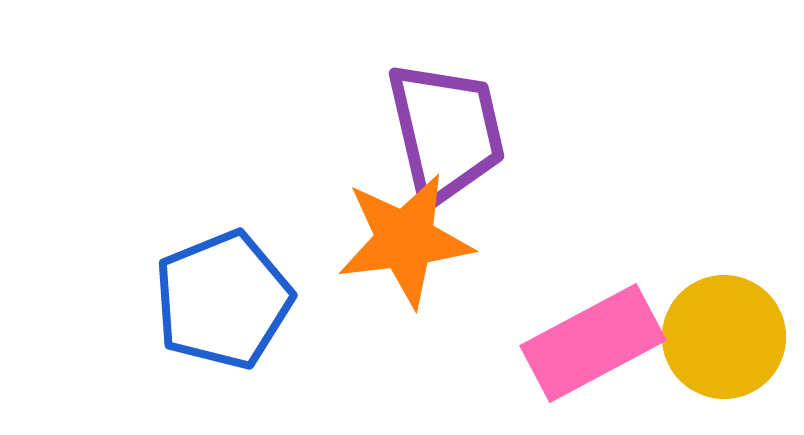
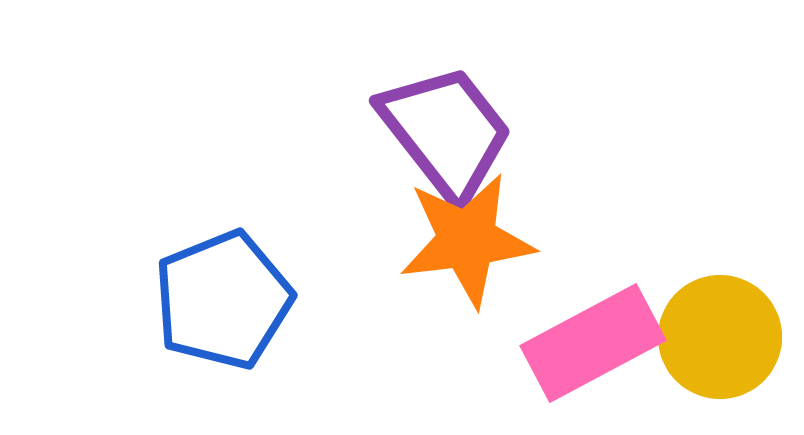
purple trapezoid: rotated 25 degrees counterclockwise
orange star: moved 62 px right
yellow circle: moved 4 px left
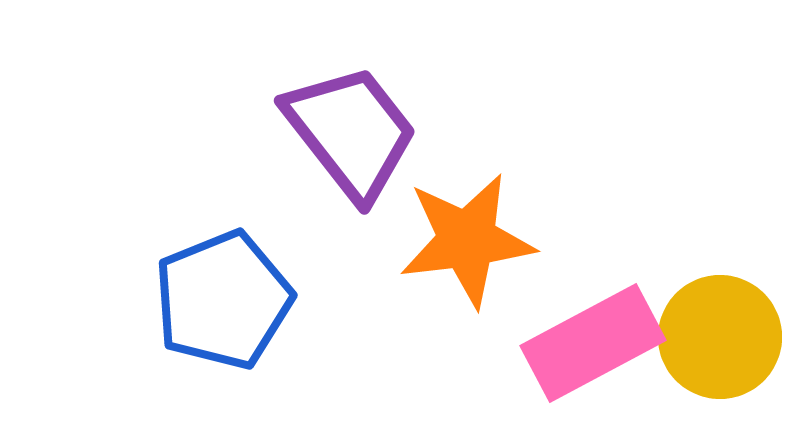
purple trapezoid: moved 95 px left
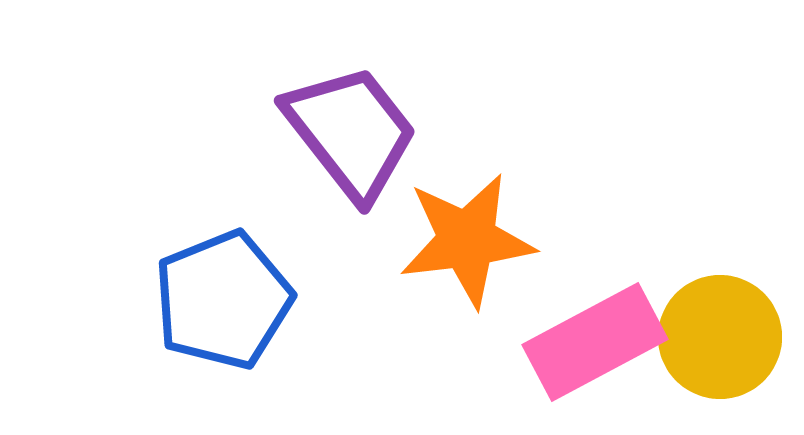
pink rectangle: moved 2 px right, 1 px up
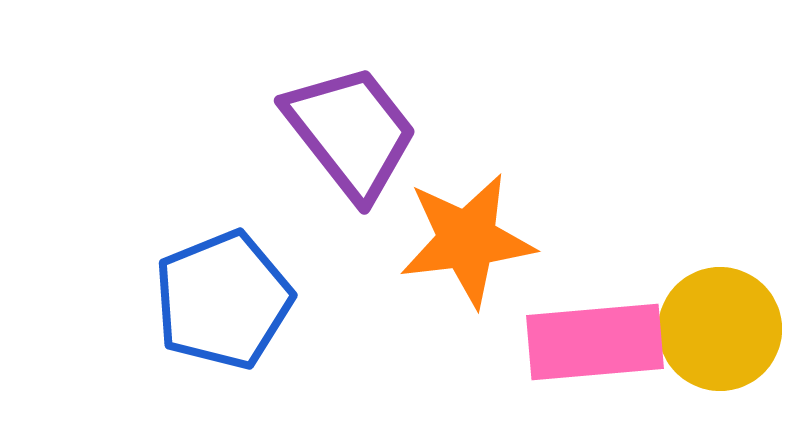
yellow circle: moved 8 px up
pink rectangle: rotated 23 degrees clockwise
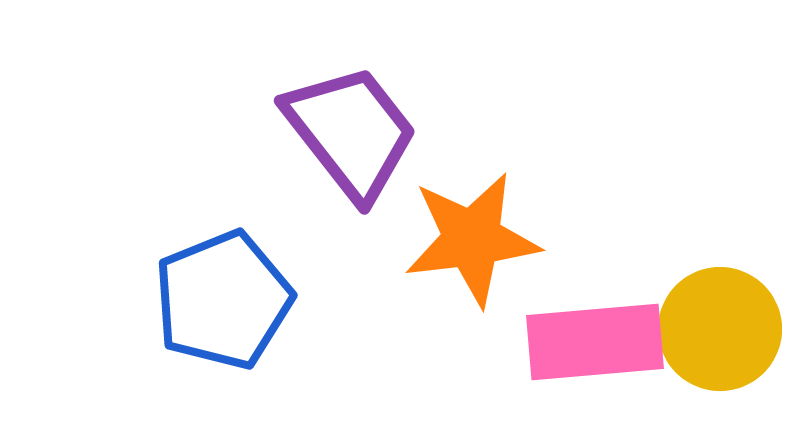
orange star: moved 5 px right, 1 px up
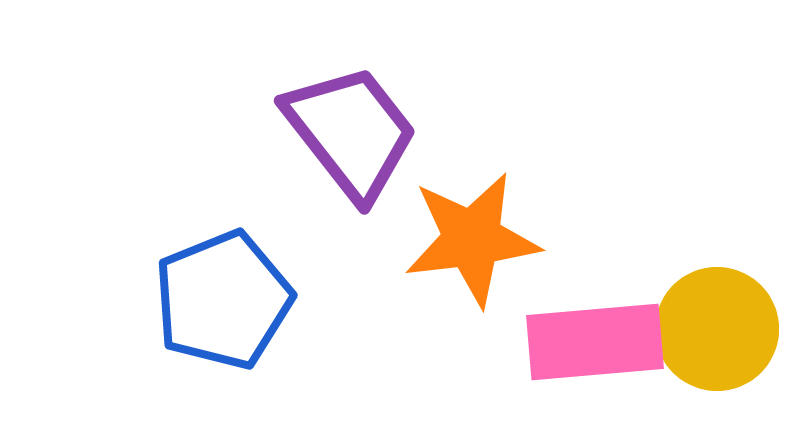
yellow circle: moved 3 px left
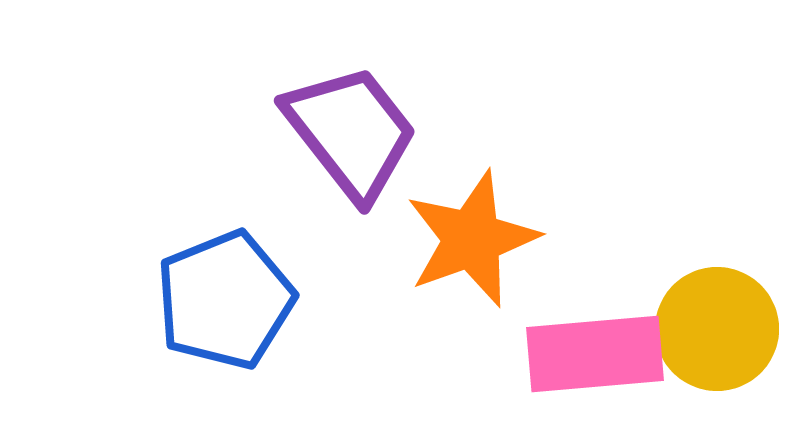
orange star: rotated 13 degrees counterclockwise
blue pentagon: moved 2 px right
pink rectangle: moved 12 px down
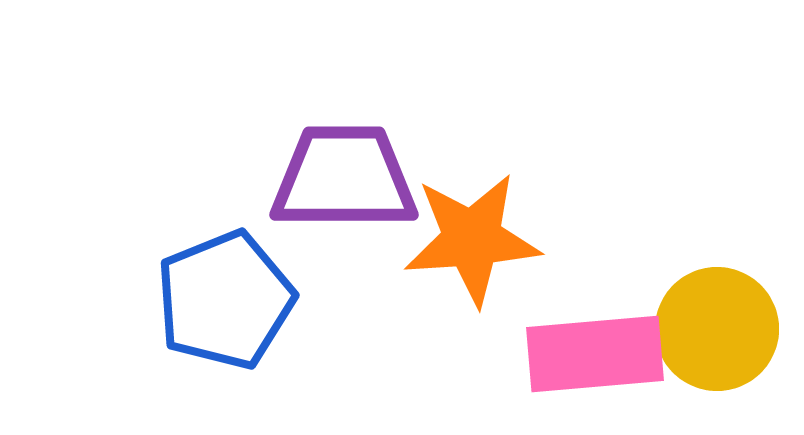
purple trapezoid: moved 7 px left, 46 px down; rotated 52 degrees counterclockwise
orange star: rotated 16 degrees clockwise
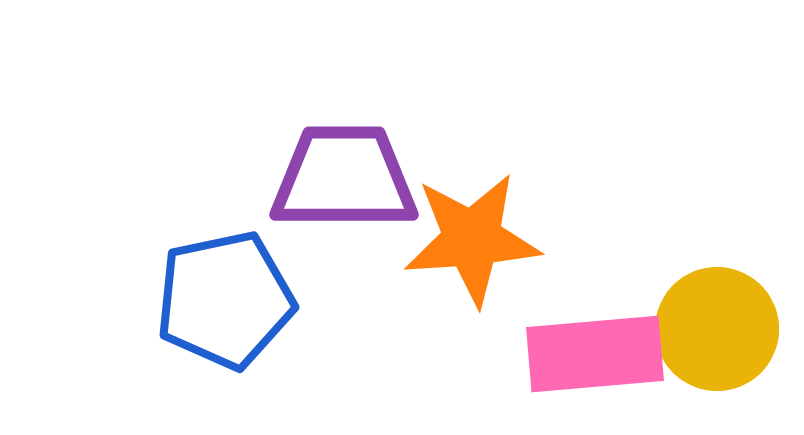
blue pentagon: rotated 10 degrees clockwise
